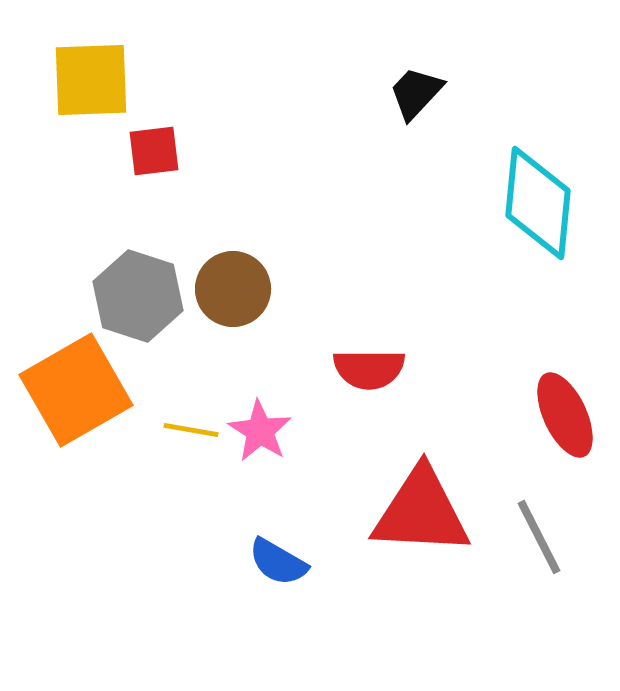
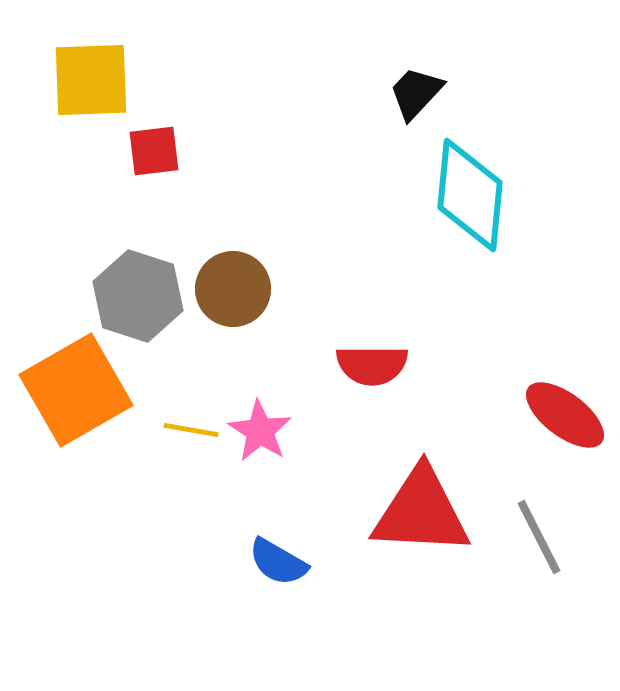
cyan diamond: moved 68 px left, 8 px up
red semicircle: moved 3 px right, 4 px up
red ellipse: rotated 28 degrees counterclockwise
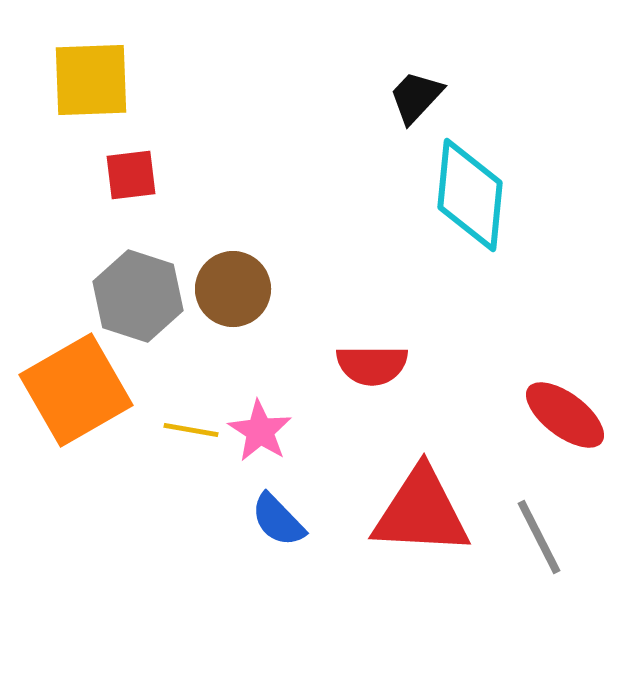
black trapezoid: moved 4 px down
red square: moved 23 px left, 24 px down
blue semicircle: moved 42 px up; rotated 16 degrees clockwise
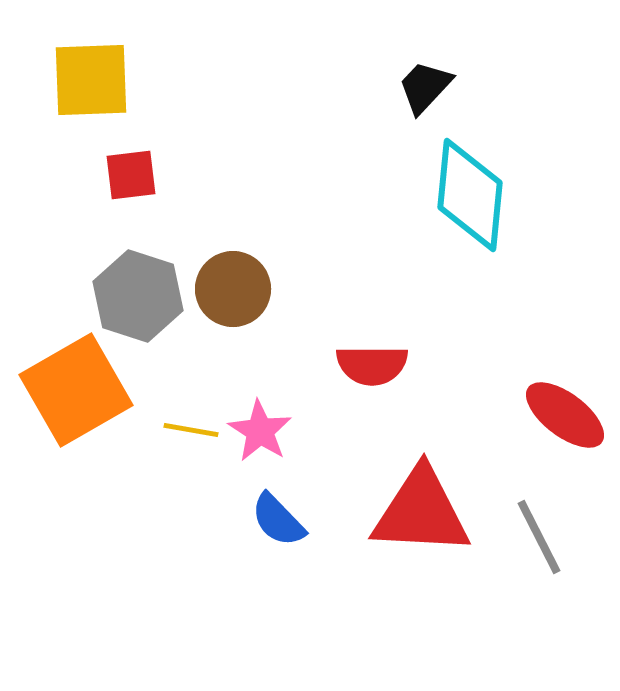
black trapezoid: moved 9 px right, 10 px up
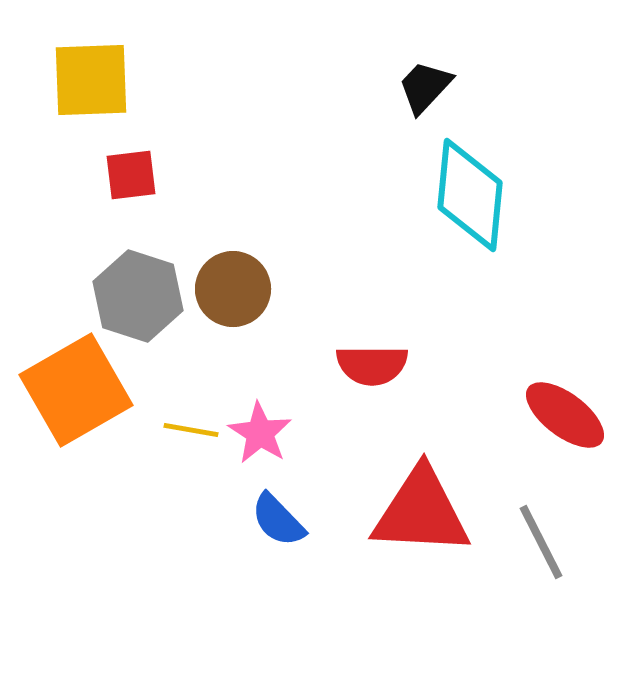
pink star: moved 2 px down
gray line: moved 2 px right, 5 px down
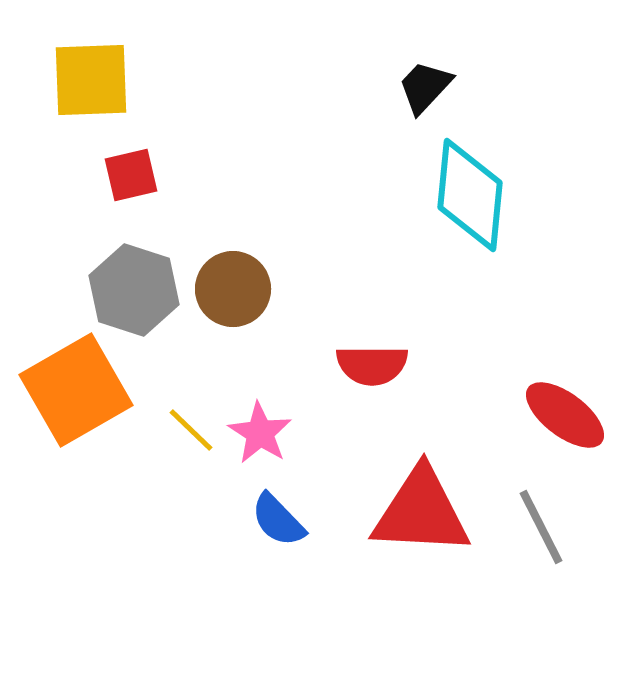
red square: rotated 6 degrees counterclockwise
gray hexagon: moved 4 px left, 6 px up
yellow line: rotated 34 degrees clockwise
gray line: moved 15 px up
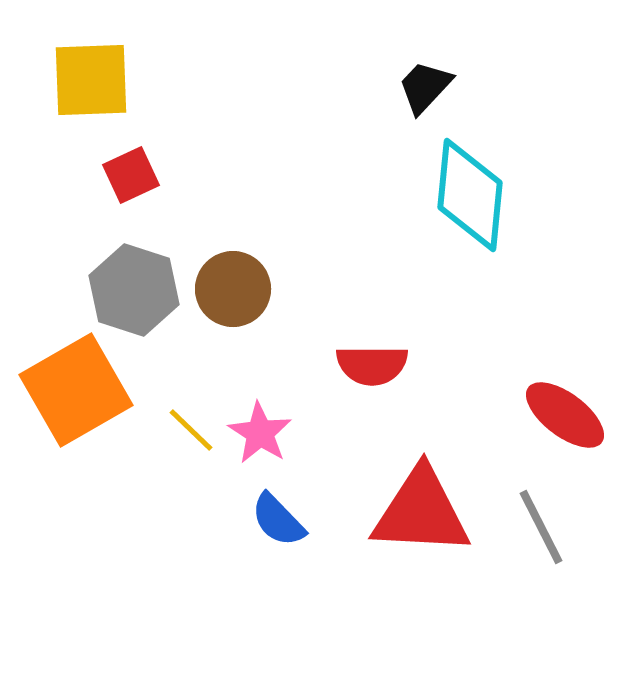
red square: rotated 12 degrees counterclockwise
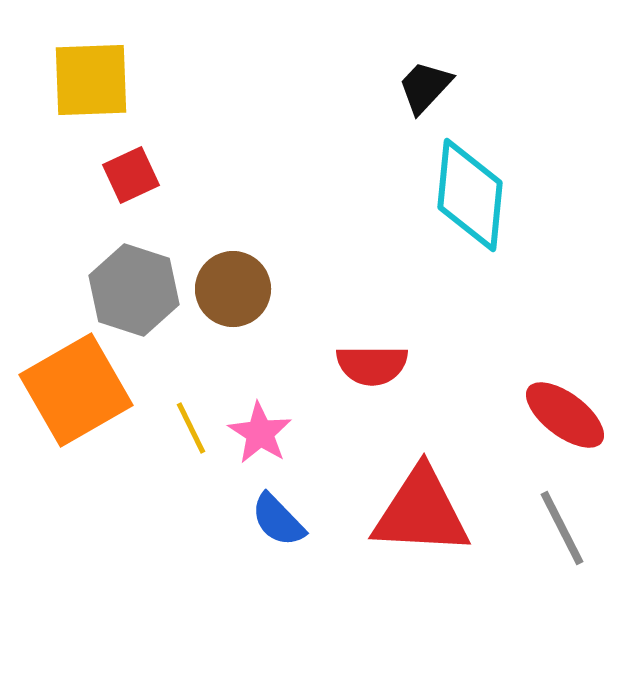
yellow line: moved 2 px up; rotated 20 degrees clockwise
gray line: moved 21 px right, 1 px down
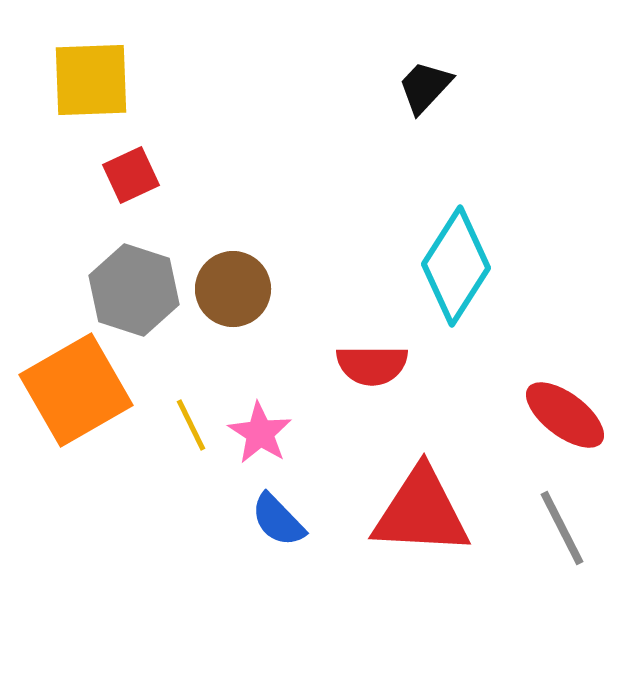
cyan diamond: moved 14 px left, 71 px down; rotated 27 degrees clockwise
yellow line: moved 3 px up
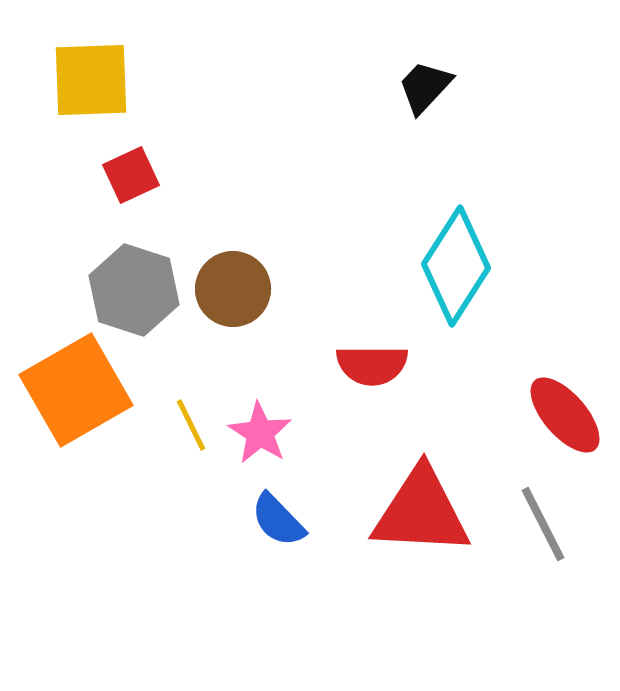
red ellipse: rotated 12 degrees clockwise
gray line: moved 19 px left, 4 px up
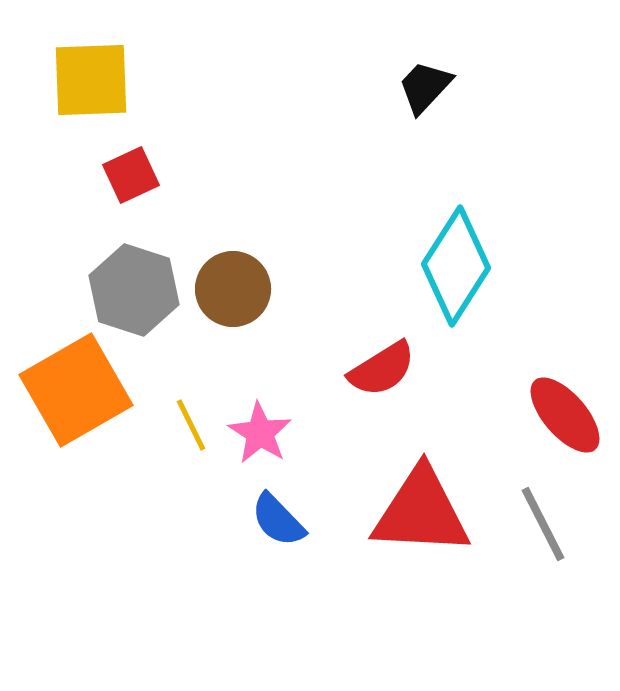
red semicircle: moved 10 px right, 4 px down; rotated 32 degrees counterclockwise
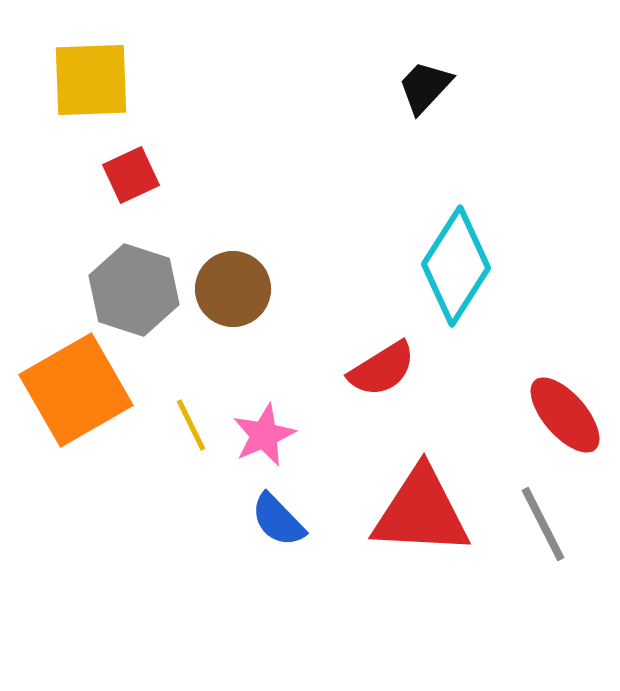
pink star: moved 4 px right, 2 px down; rotated 16 degrees clockwise
